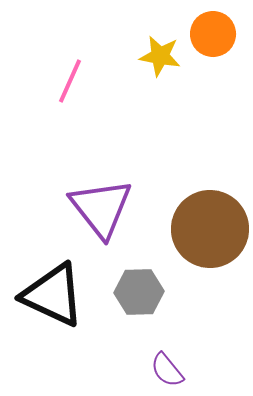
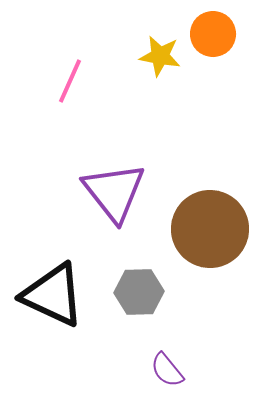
purple triangle: moved 13 px right, 16 px up
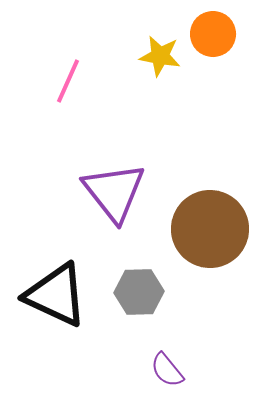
pink line: moved 2 px left
black triangle: moved 3 px right
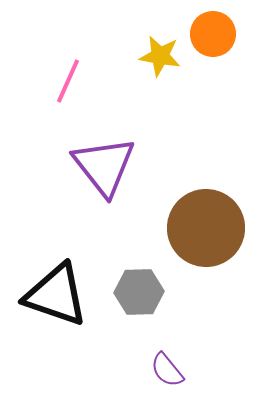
purple triangle: moved 10 px left, 26 px up
brown circle: moved 4 px left, 1 px up
black triangle: rotated 6 degrees counterclockwise
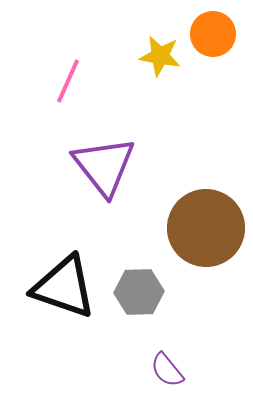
black triangle: moved 8 px right, 8 px up
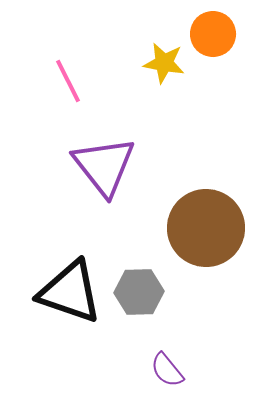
yellow star: moved 4 px right, 7 px down
pink line: rotated 51 degrees counterclockwise
black triangle: moved 6 px right, 5 px down
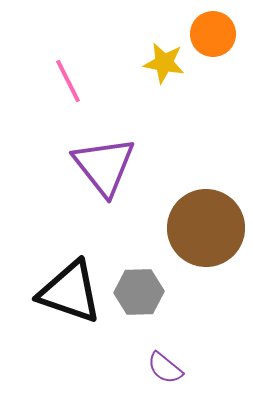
purple semicircle: moved 2 px left, 2 px up; rotated 12 degrees counterclockwise
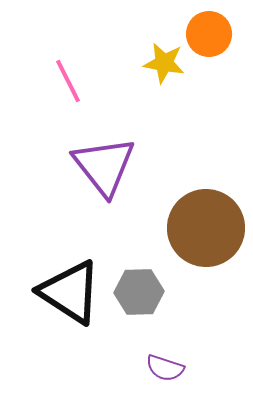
orange circle: moved 4 px left
black triangle: rotated 14 degrees clockwise
purple semicircle: rotated 21 degrees counterclockwise
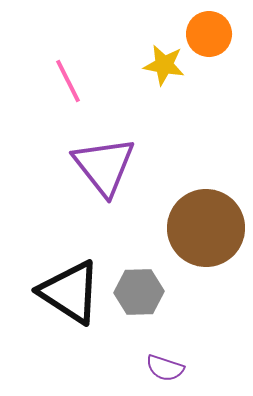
yellow star: moved 2 px down
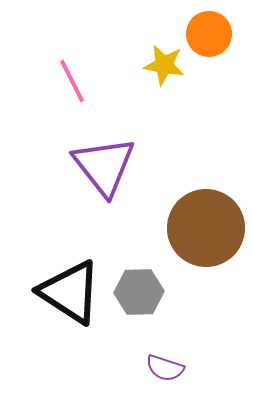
pink line: moved 4 px right
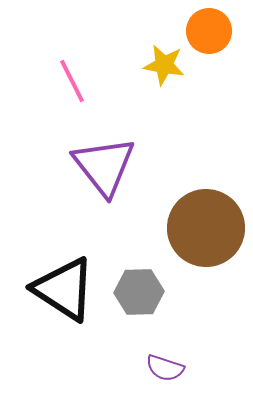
orange circle: moved 3 px up
black triangle: moved 6 px left, 3 px up
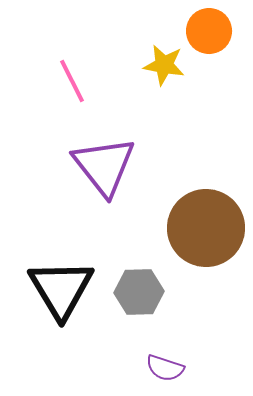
black triangle: moved 3 px left; rotated 26 degrees clockwise
